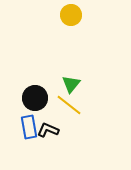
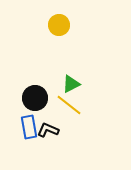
yellow circle: moved 12 px left, 10 px down
green triangle: rotated 24 degrees clockwise
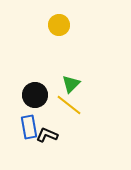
green triangle: rotated 18 degrees counterclockwise
black circle: moved 3 px up
black L-shape: moved 1 px left, 5 px down
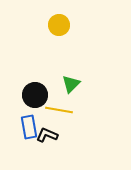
yellow line: moved 10 px left, 5 px down; rotated 28 degrees counterclockwise
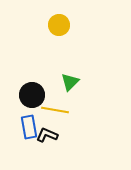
green triangle: moved 1 px left, 2 px up
black circle: moved 3 px left
yellow line: moved 4 px left
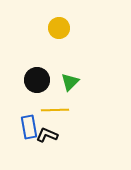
yellow circle: moved 3 px down
black circle: moved 5 px right, 15 px up
yellow line: rotated 12 degrees counterclockwise
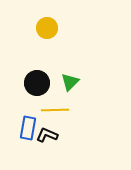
yellow circle: moved 12 px left
black circle: moved 3 px down
blue rectangle: moved 1 px left, 1 px down; rotated 20 degrees clockwise
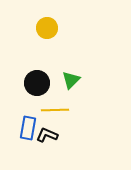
green triangle: moved 1 px right, 2 px up
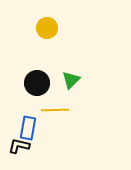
black L-shape: moved 28 px left, 11 px down; rotated 10 degrees counterclockwise
